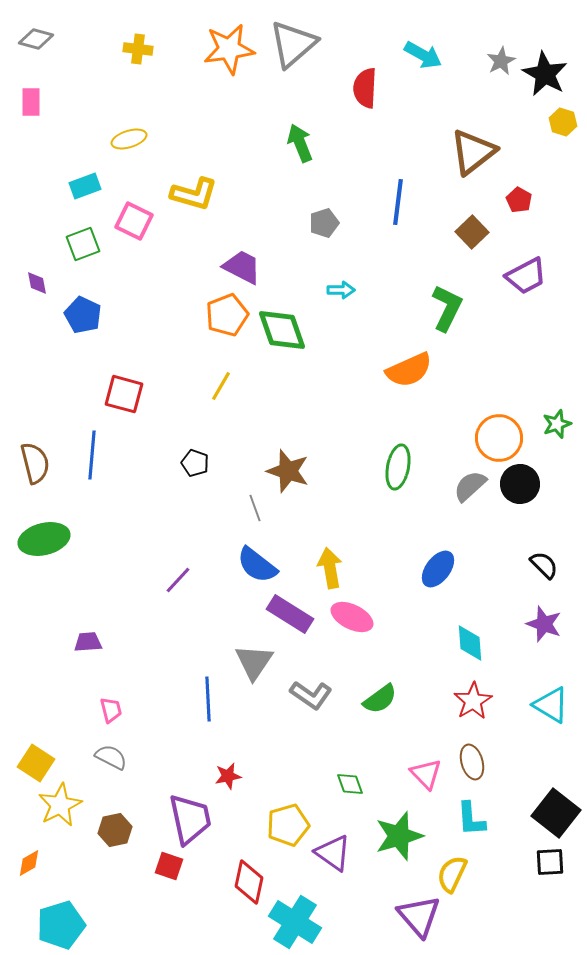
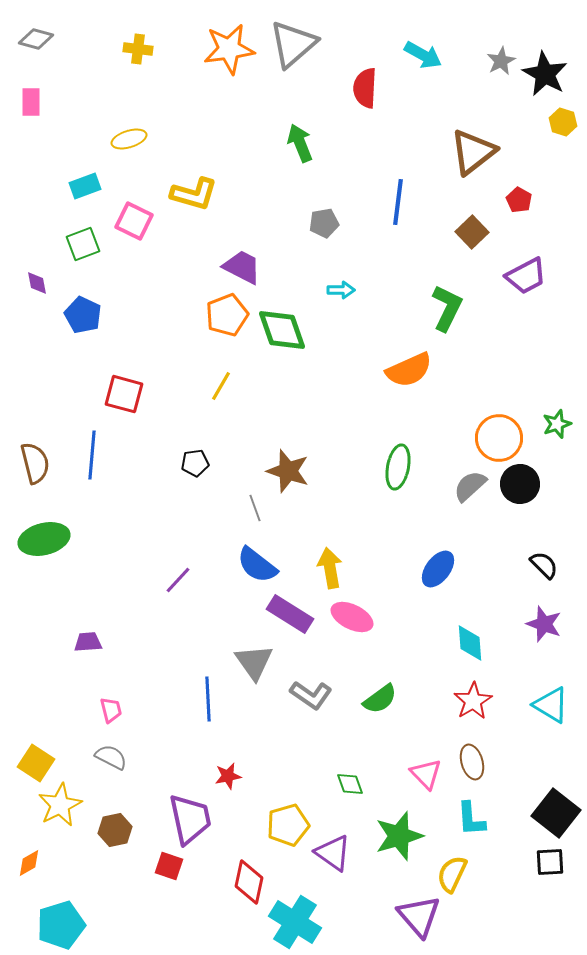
gray pentagon at (324, 223): rotated 8 degrees clockwise
black pentagon at (195, 463): rotated 28 degrees counterclockwise
gray triangle at (254, 662): rotated 9 degrees counterclockwise
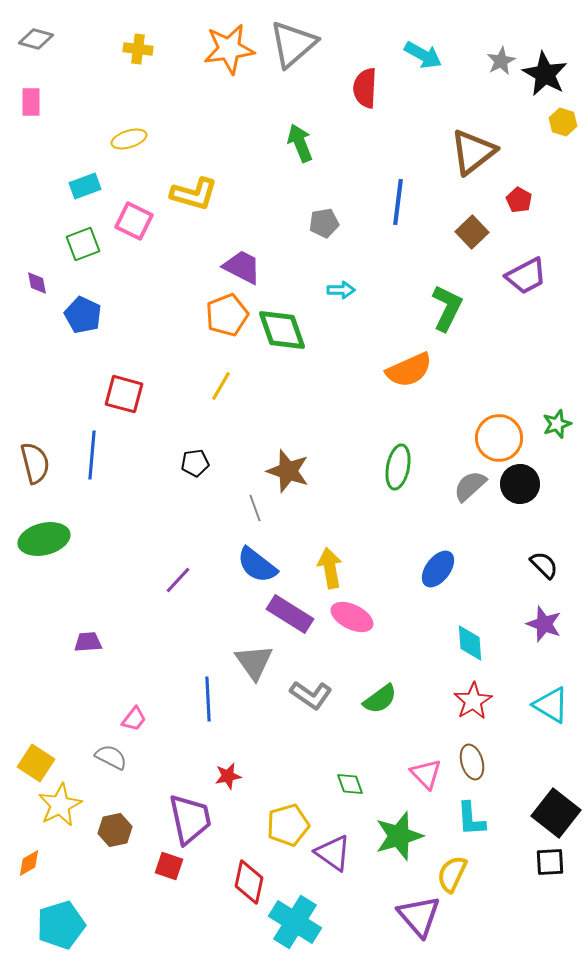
pink trapezoid at (111, 710): moved 23 px right, 9 px down; rotated 52 degrees clockwise
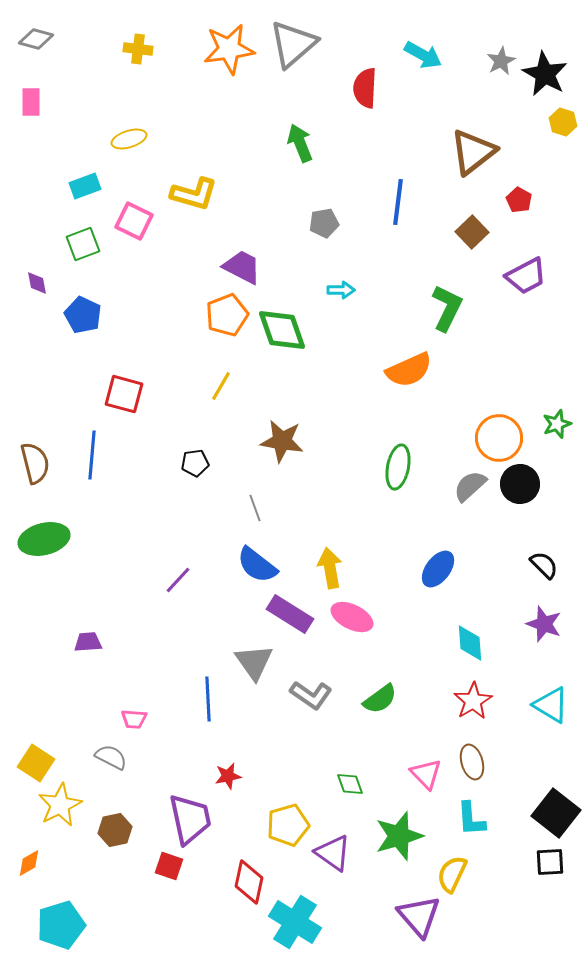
brown star at (288, 471): moved 6 px left, 30 px up; rotated 9 degrees counterclockwise
pink trapezoid at (134, 719): rotated 56 degrees clockwise
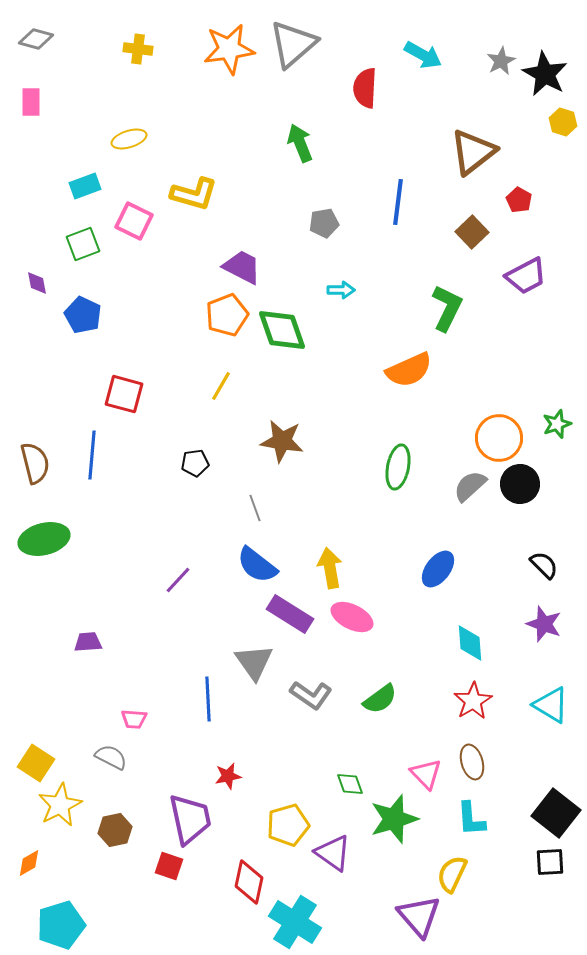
green star at (399, 836): moved 5 px left, 17 px up
